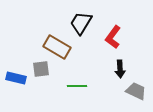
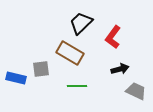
black trapezoid: rotated 15 degrees clockwise
brown rectangle: moved 13 px right, 6 px down
black arrow: rotated 102 degrees counterclockwise
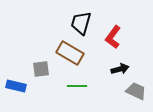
black trapezoid: rotated 30 degrees counterclockwise
blue rectangle: moved 8 px down
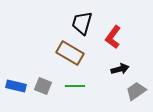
black trapezoid: moved 1 px right
gray square: moved 2 px right, 17 px down; rotated 30 degrees clockwise
green line: moved 2 px left
gray trapezoid: rotated 60 degrees counterclockwise
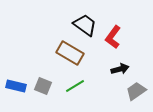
black trapezoid: moved 3 px right, 2 px down; rotated 110 degrees clockwise
green line: rotated 30 degrees counterclockwise
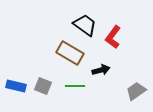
black arrow: moved 19 px left, 1 px down
green line: rotated 30 degrees clockwise
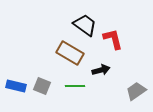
red L-shape: moved 2 px down; rotated 130 degrees clockwise
gray square: moved 1 px left
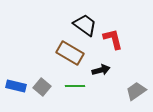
gray square: moved 1 px down; rotated 18 degrees clockwise
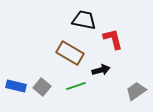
black trapezoid: moved 1 px left, 5 px up; rotated 25 degrees counterclockwise
green line: moved 1 px right; rotated 18 degrees counterclockwise
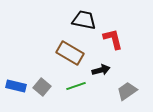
gray trapezoid: moved 9 px left
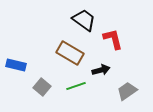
black trapezoid: rotated 25 degrees clockwise
blue rectangle: moved 21 px up
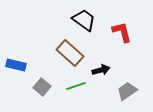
red L-shape: moved 9 px right, 7 px up
brown rectangle: rotated 12 degrees clockwise
